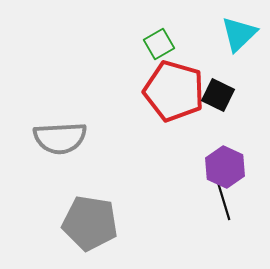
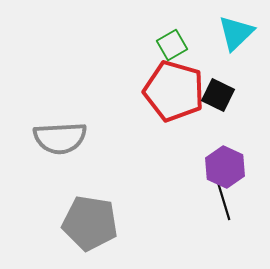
cyan triangle: moved 3 px left, 1 px up
green square: moved 13 px right, 1 px down
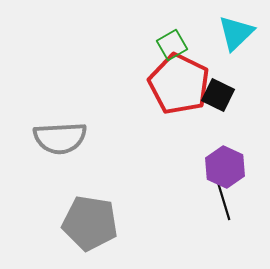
red pentagon: moved 5 px right, 7 px up; rotated 10 degrees clockwise
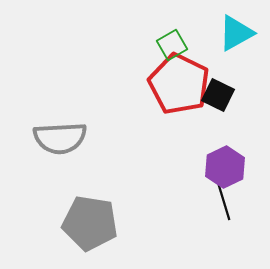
cyan triangle: rotated 15 degrees clockwise
purple hexagon: rotated 9 degrees clockwise
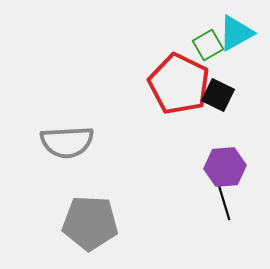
green square: moved 36 px right
gray semicircle: moved 7 px right, 4 px down
purple hexagon: rotated 21 degrees clockwise
gray pentagon: rotated 6 degrees counterclockwise
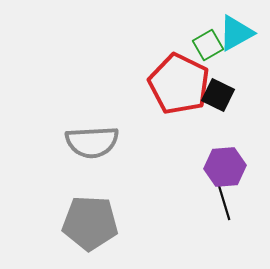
gray semicircle: moved 25 px right
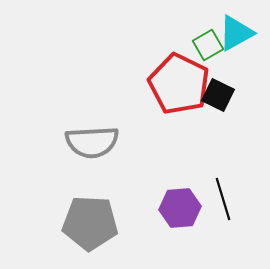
purple hexagon: moved 45 px left, 41 px down
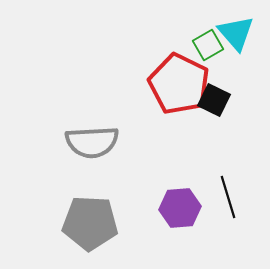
cyan triangle: rotated 42 degrees counterclockwise
black square: moved 4 px left, 5 px down
black line: moved 5 px right, 2 px up
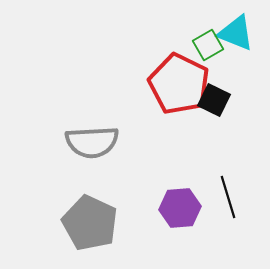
cyan triangle: rotated 27 degrees counterclockwise
gray pentagon: rotated 22 degrees clockwise
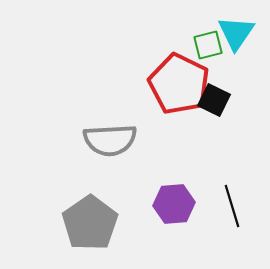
cyan triangle: rotated 42 degrees clockwise
green square: rotated 16 degrees clockwise
gray semicircle: moved 18 px right, 2 px up
black line: moved 4 px right, 9 px down
purple hexagon: moved 6 px left, 4 px up
gray pentagon: rotated 12 degrees clockwise
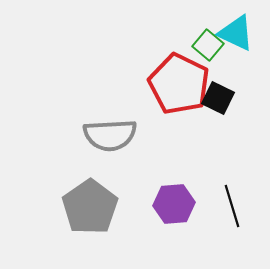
cyan triangle: rotated 39 degrees counterclockwise
green square: rotated 36 degrees counterclockwise
black square: moved 4 px right, 2 px up
gray semicircle: moved 5 px up
gray pentagon: moved 16 px up
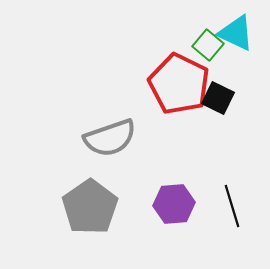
gray semicircle: moved 3 px down; rotated 16 degrees counterclockwise
